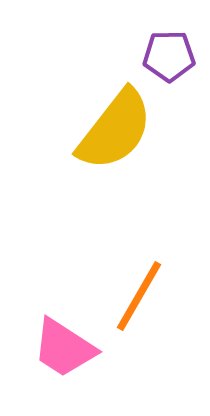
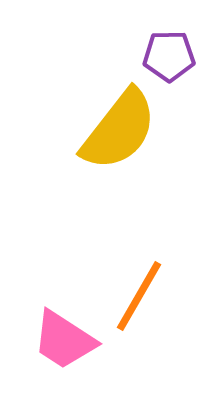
yellow semicircle: moved 4 px right
pink trapezoid: moved 8 px up
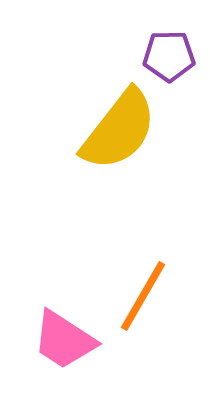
orange line: moved 4 px right
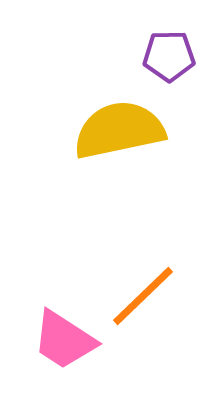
yellow semicircle: rotated 140 degrees counterclockwise
orange line: rotated 16 degrees clockwise
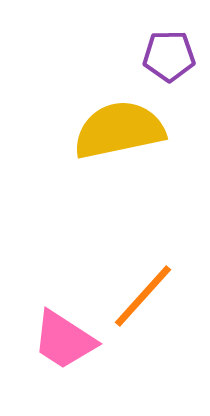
orange line: rotated 4 degrees counterclockwise
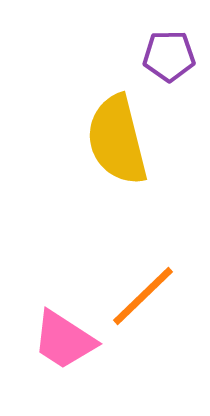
yellow semicircle: moved 2 px left, 10 px down; rotated 92 degrees counterclockwise
orange line: rotated 4 degrees clockwise
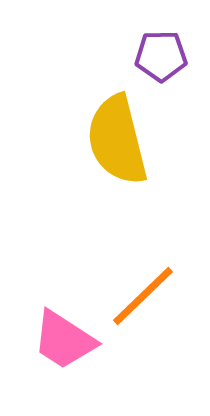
purple pentagon: moved 8 px left
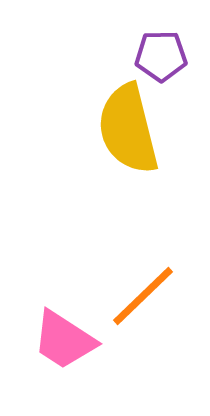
yellow semicircle: moved 11 px right, 11 px up
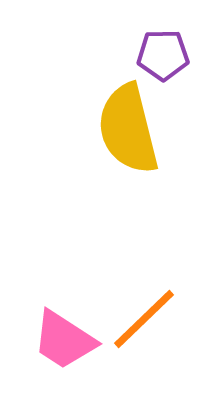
purple pentagon: moved 2 px right, 1 px up
orange line: moved 1 px right, 23 px down
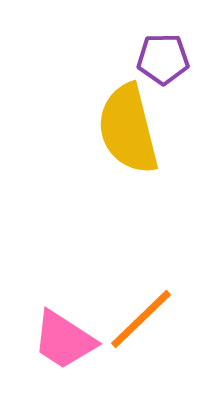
purple pentagon: moved 4 px down
orange line: moved 3 px left
